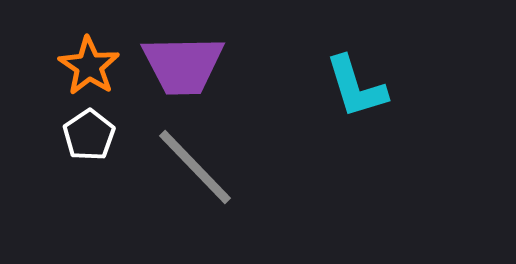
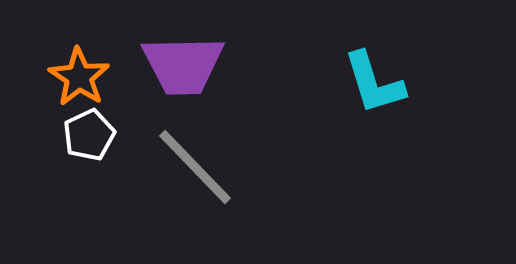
orange star: moved 10 px left, 11 px down
cyan L-shape: moved 18 px right, 4 px up
white pentagon: rotated 9 degrees clockwise
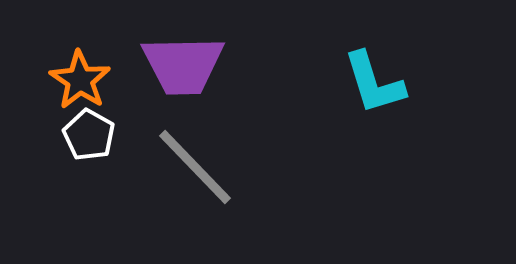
orange star: moved 1 px right, 3 px down
white pentagon: rotated 18 degrees counterclockwise
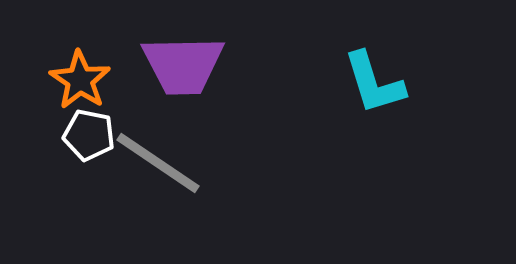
white pentagon: rotated 18 degrees counterclockwise
gray line: moved 37 px left, 4 px up; rotated 12 degrees counterclockwise
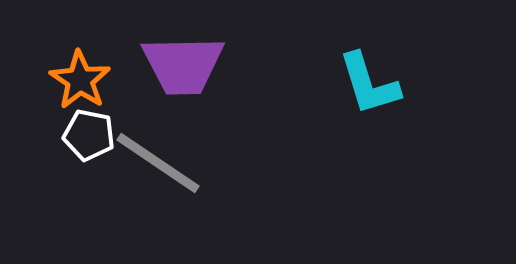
cyan L-shape: moved 5 px left, 1 px down
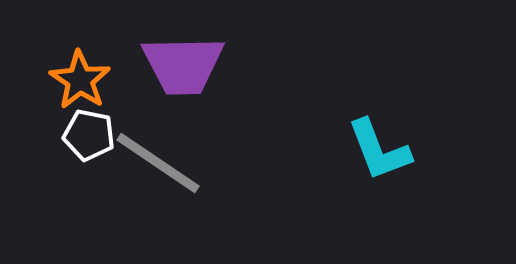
cyan L-shape: moved 10 px right, 66 px down; rotated 4 degrees counterclockwise
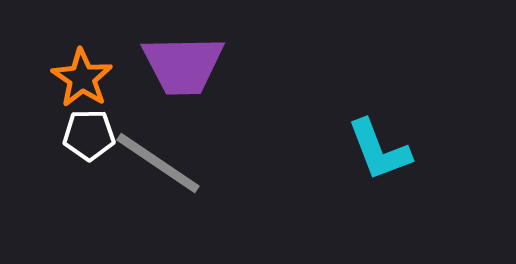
orange star: moved 2 px right, 2 px up
white pentagon: rotated 12 degrees counterclockwise
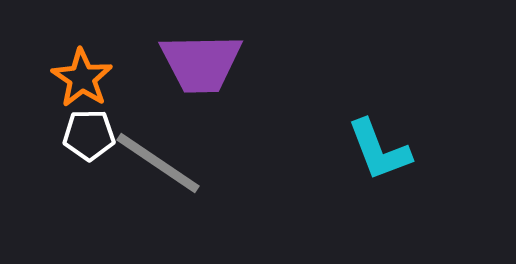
purple trapezoid: moved 18 px right, 2 px up
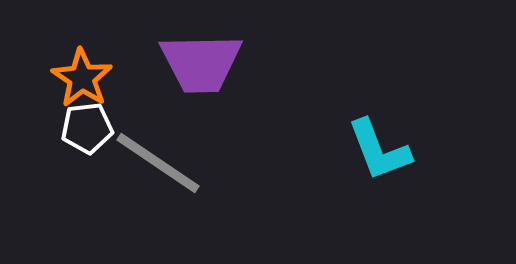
white pentagon: moved 2 px left, 7 px up; rotated 6 degrees counterclockwise
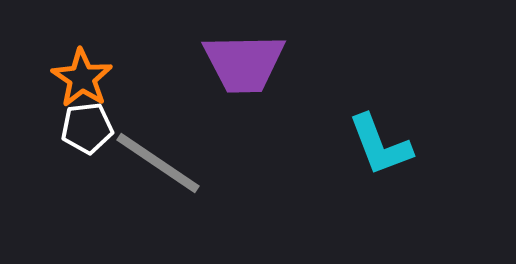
purple trapezoid: moved 43 px right
cyan L-shape: moved 1 px right, 5 px up
